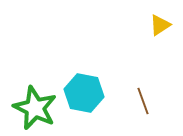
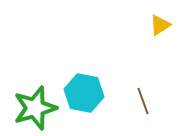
green star: rotated 30 degrees clockwise
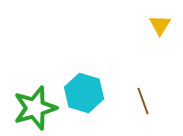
yellow triangle: rotated 25 degrees counterclockwise
cyan hexagon: rotated 6 degrees clockwise
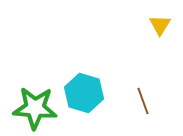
green star: rotated 21 degrees clockwise
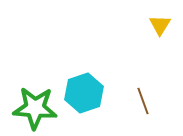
cyan hexagon: rotated 24 degrees clockwise
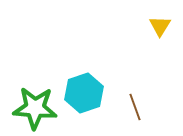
yellow triangle: moved 1 px down
brown line: moved 8 px left, 6 px down
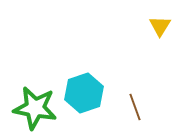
green star: rotated 6 degrees clockwise
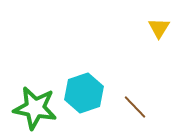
yellow triangle: moved 1 px left, 2 px down
brown line: rotated 24 degrees counterclockwise
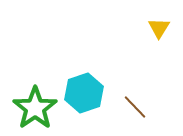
green star: rotated 27 degrees clockwise
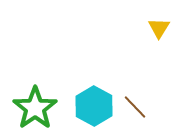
cyan hexagon: moved 10 px right, 13 px down; rotated 12 degrees counterclockwise
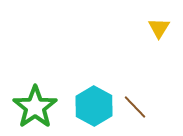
green star: moved 1 px up
